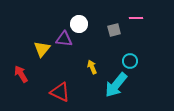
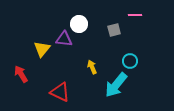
pink line: moved 1 px left, 3 px up
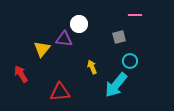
gray square: moved 5 px right, 7 px down
red triangle: rotated 30 degrees counterclockwise
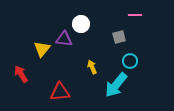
white circle: moved 2 px right
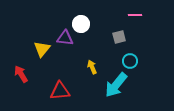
purple triangle: moved 1 px right, 1 px up
red triangle: moved 1 px up
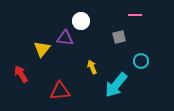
white circle: moved 3 px up
cyan circle: moved 11 px right
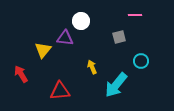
yellow triangle: moved 1 px right, 1 px down
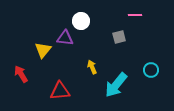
cyan circle: moved 10 px right, 9 px down
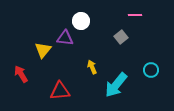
gray square: moved 2 px right; rotated 24 degrees counterclockwise
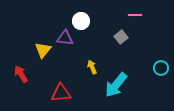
cyan circle: moved 10 px right, 2 px up
red triangle: moved 1 px right, 2 px down
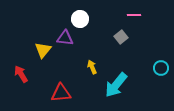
pink line: moved 1 px left
white circle: moved 1 px left, 2 px up
